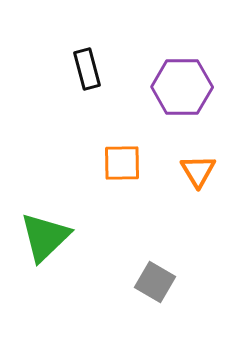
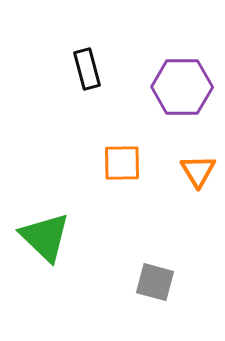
green triangle: rotated 32 degrees counterclockwise
gray square: rotated 15 degrees counterclockwise
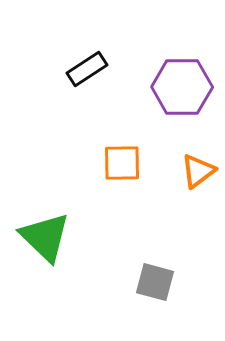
black rectangle: rotated 72 degrees clockwise
orange triangle: rotated 24 degrees clockwise
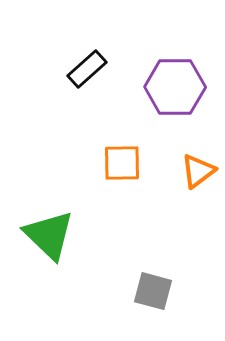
black rectangle: rotated 9 degrees counterclockwise
purple hexagon: moved 7 px left
green triangle: moved 4 px right, 2 px up
gray square: moved 2 px left, 9 px down
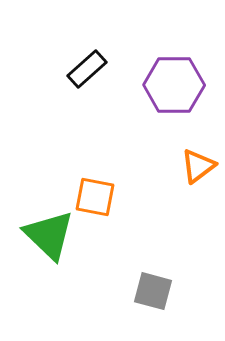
purple hexagon: moved 1 px left, 2 px up
orange square: moved 27 px left, 34 px down; rotated 12 degrees clockwise
orange triangle: moved 5 px up
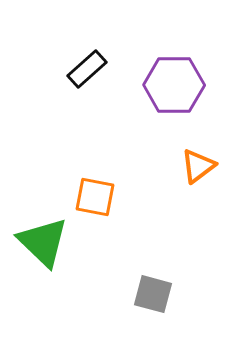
green triangle: moved 6 px left, 7 px down
gray square: moved 3 px down
